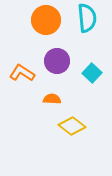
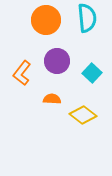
orange L-shape: rotated 85 degrees counterclockwise
yellow diamond: moved 11 px right, 11 px up
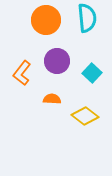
yellow diamond: moved 2 px right, 1 px down
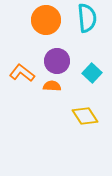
orange L-shape: rotated 90 degrees clockwise
orange semicircle: moved 13 px up
yellow diamond: rotated 20 degrees clockwise
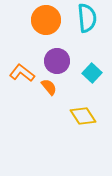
orange semicircle: moved 3 px left, 1 px down; rotated 48 degrees clockwise
yellow diamond: moved 2 px left
